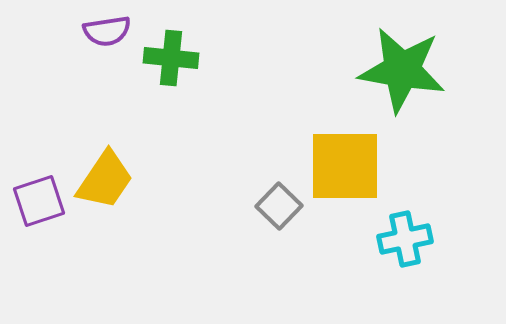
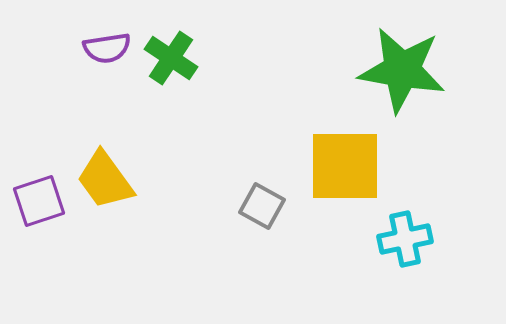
purple semicircle: moved 17 px down
green cross: rotated 28 degrees clockwise
yellow trapezoid: rotated 110 degrees clockwise
gray square: moved 17 px left; rotated 15 degrees counterclockwise
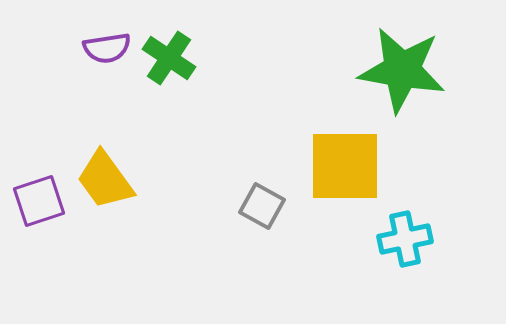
green cross: moved 2 px left
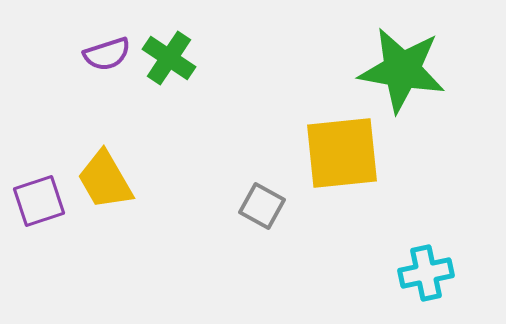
purple semicircle: moved 6 px down; rotated 9 degrees counterclockwise
yellow square: moved 3 px left, 13 px up; rotated 6 degrees counterclockwise
yellow trapezoid: rotated 6 degrees clockwise
cyan cross: moved 21 px right, 34 px down
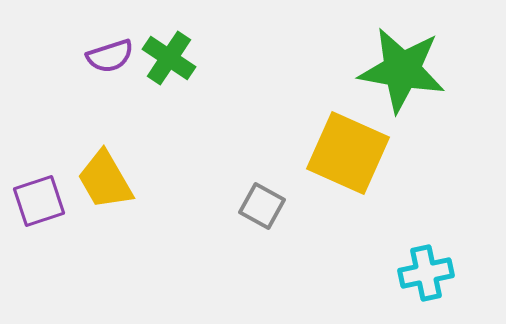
purple semicircle: moved 3 px right, 2 px down
yellow square: moved 6 px right; rotated 30 degrees clockwise
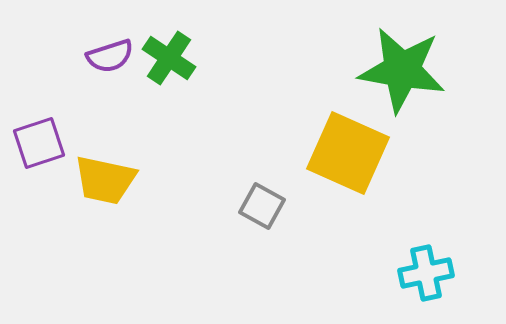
yellow trapezoid: rotated 48 degrees counterclockwise
purple square: moved 58 px up
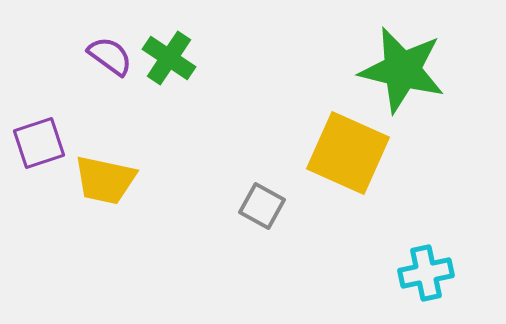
purple semicircle: rotated 126 degrees counterclockwise
green star: rotated 4 degrees clockwise
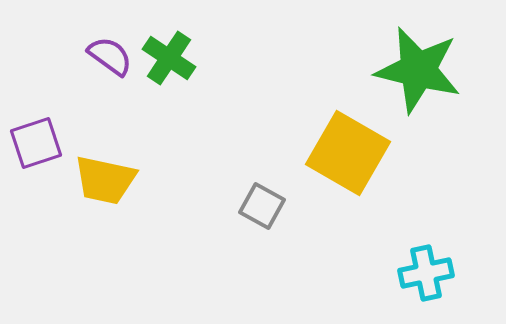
green star: moved 16 px right
purple square: moved 3 px left
yellow square: rotated 6 degrees clockwise
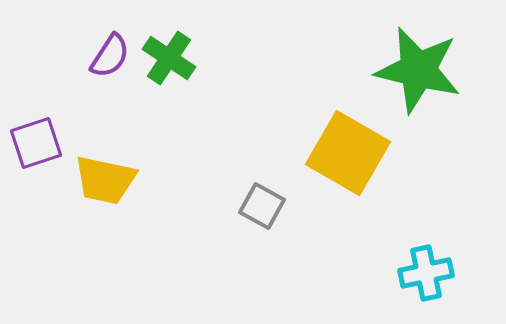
purple semicircle: rotated 87 degrees clockwise
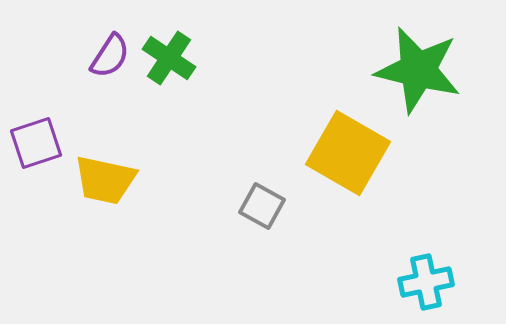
cyan cross: moved 9 px down
